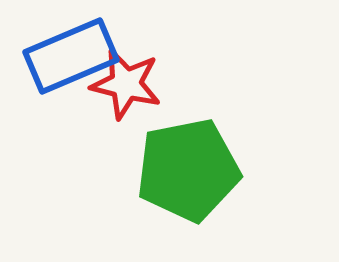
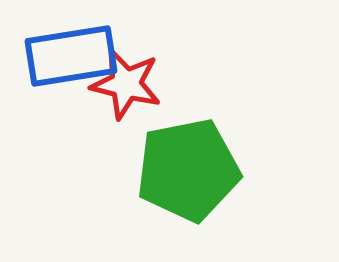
blue rectangle: rotated 14 degrees clockwise
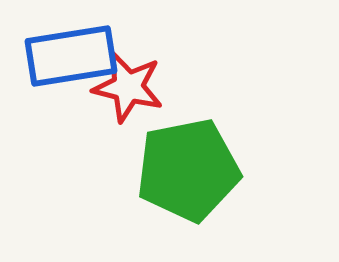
red star: moved 2 px right, 3 px down
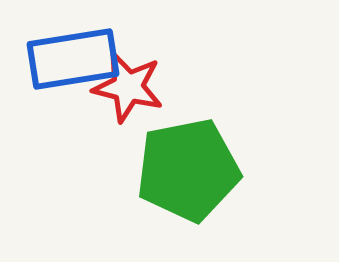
blue rectangle: moved 2 px right, 3 px down
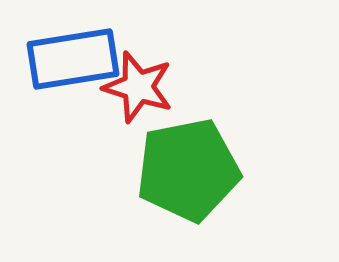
red star: moved 10 px right; rotated 4 degrees clockwise
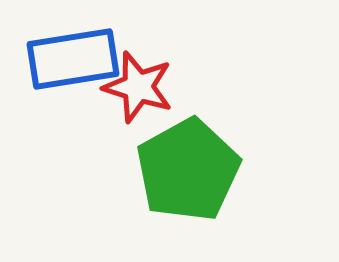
green pentagon: rotated 18 degrees counterclockwise
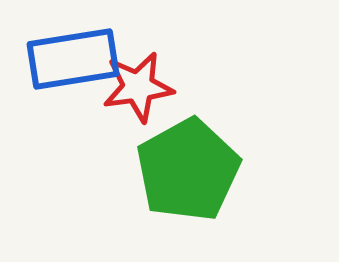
red star: rotated 26 degrees counterclockwise
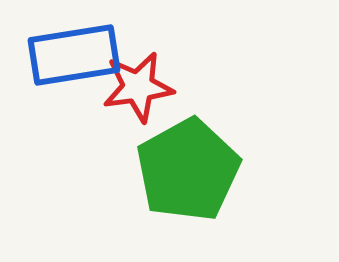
blue rectangle: moved 1 px right, 4 px up
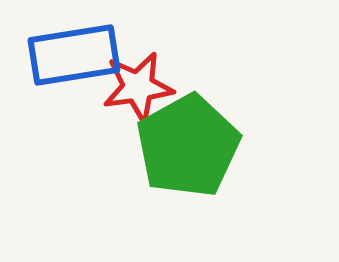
green pentagon: moved 24 px up
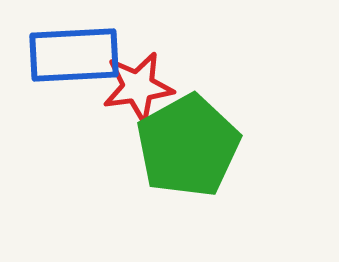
blue rectangle: rotated 6 degrees clockwise
